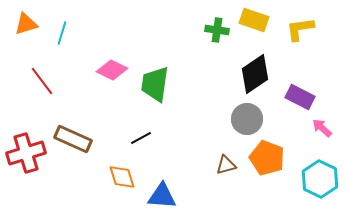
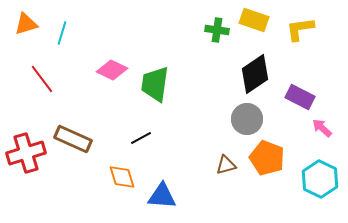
red line: moved 2 px up
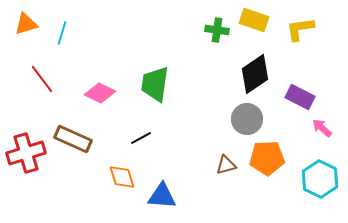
pink diamond: moved 12 px left, 23 px down
orange pentagon: rotated 24 degrees counterclockwise
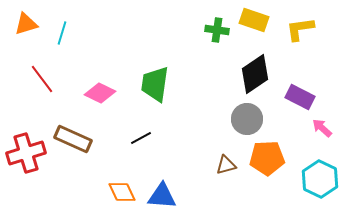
orange diamond: moved 15 px down; rotated 8 degrees counterclockwise
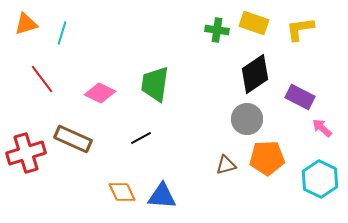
yellow rectangle: moved 3 px down
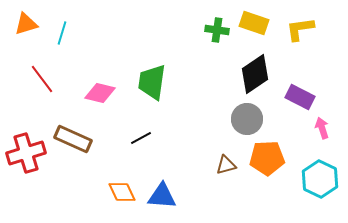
green trapezoid: moved 3 px left, 2 px up
pink diamond: rotated 12 degrees counterclockwise
pink arrow: rotated 30 degrees clockwise
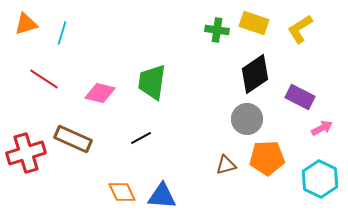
yellow L-shape: rotated 24 degrees counterclockwise
red line: moved 2 px right; rotated 20 degrees counterclockwise
pink arrow: rotated 80 degrees clockwise
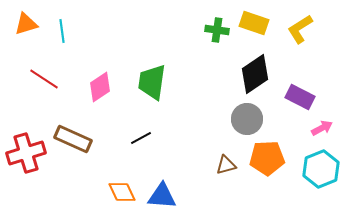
cyan line: moved 2 px up; rotated 25 degrees counterclockwise
pink diamond: moved 6 px up; rotated 48 degrees counterclockwise
cyan hexagon: moved 1 px right, 10 px up; rotated 12 degrees clockwise
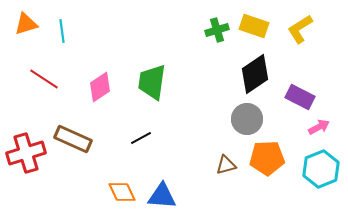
yellow rectangle: moved 3 px down
green cross: rotated 25 degrees counterclockwise
pink arrow: moved 3 px left, 1 px up
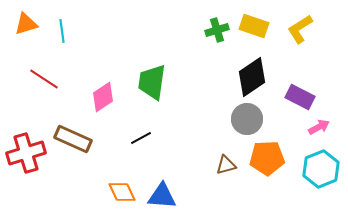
black diamond: moved 3 px left, 3 px down
pink diamond: moved 3 px right, 10 px down
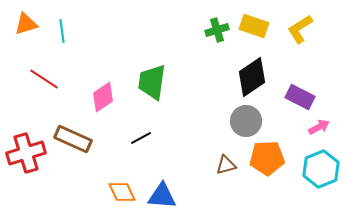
gray circle: moved 1 px left, 2 px down
